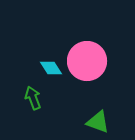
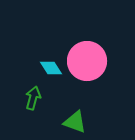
green arrow: rotated 35 degrees clockwise
green triangle: moved 23 px left
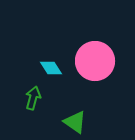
pink circle: moved 8 px right
green triangle: rotated 15 degrees clockwise
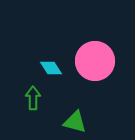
green arrow: rotated 15 degrees counterclockwise
green triangle: rotated 20 degrees counterclockwise
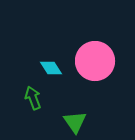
green arrow: rotated 20 degrees counterclockwise
green triangle: rotated 40 degrees clockwise
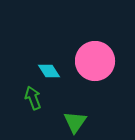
cyan diamond: moved 2 px left, 3 px down
green triangle: rotated 10 degrees clockwise
